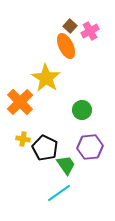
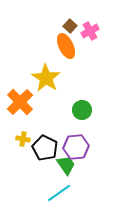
purple hexagon: moved 14 px left
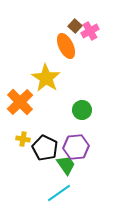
brown square: moved 5 px right
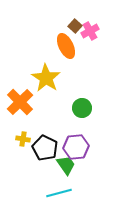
green circle: moved 2 px up
cyan line: rotated 20 degrees clockwise
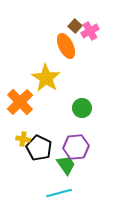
black pentagon: moved 6 px left
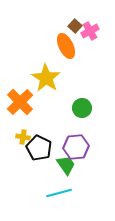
yellow cross: moved 2 px up
